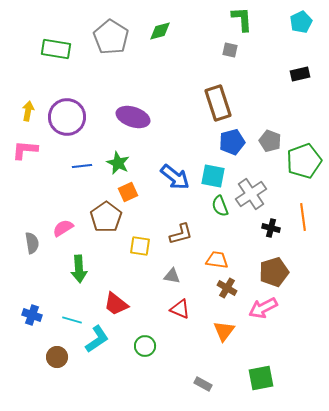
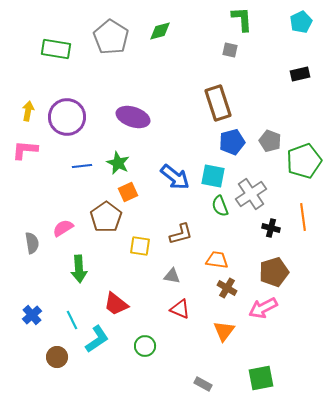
blue cross at (32, 315): rotated 30 degrees clockwise
cyan line at (72, 320): rotated 48 degrees clockwise
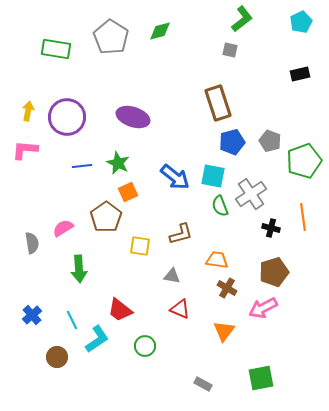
green L-shape at (242, 19): rotated 56 degrees clockwise
red trapezoid at (116, 304): moved 4 px right, 6 px down
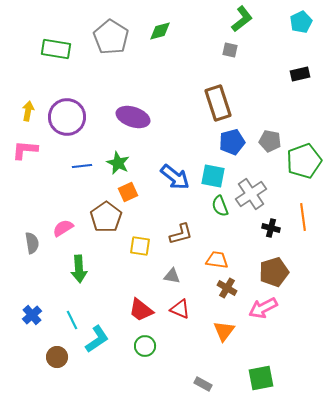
gray pentagon at (270, 141): rotated 10 degrees counterclockwise
red trapezoid at (120, 310): moved 21 px right
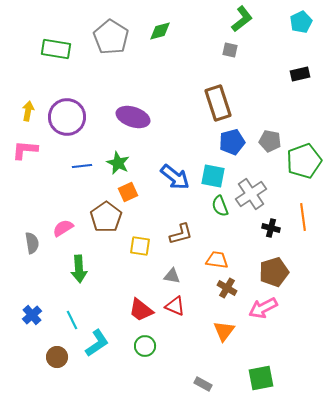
red triangle at (180, 309): moved 5 px left, 3 px up
cyan L-shape at (97, 339): moved 4 px down
